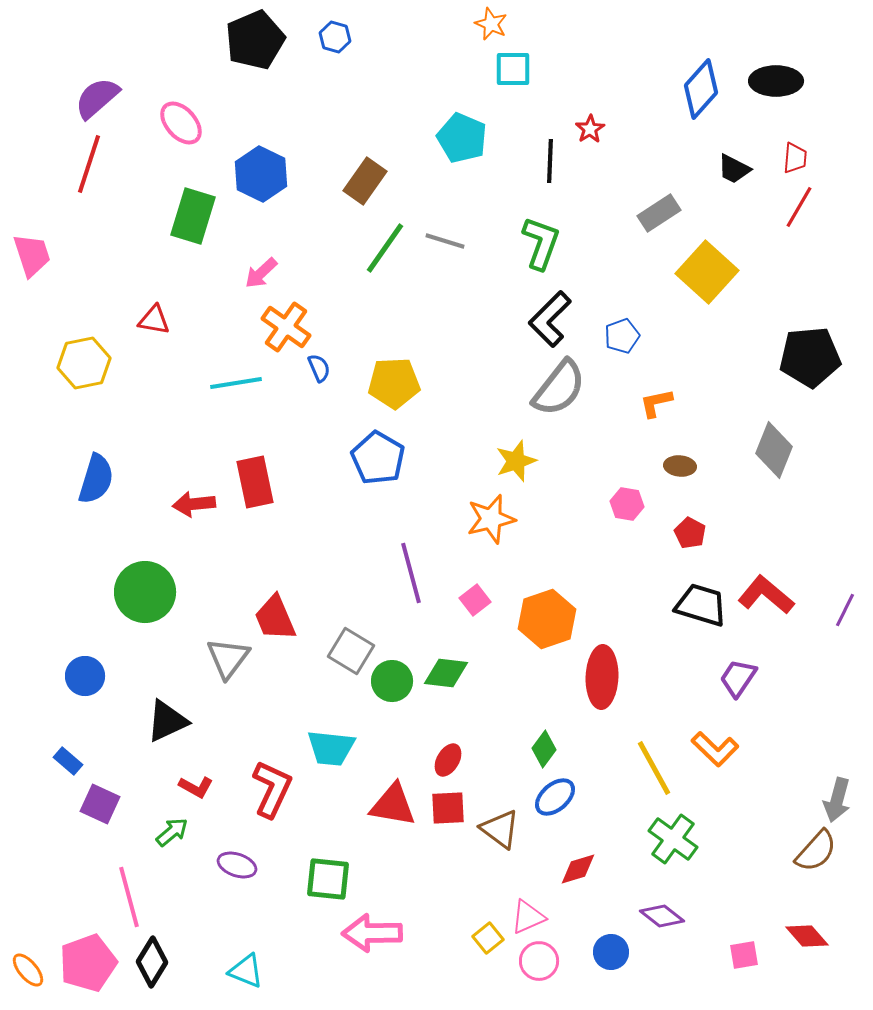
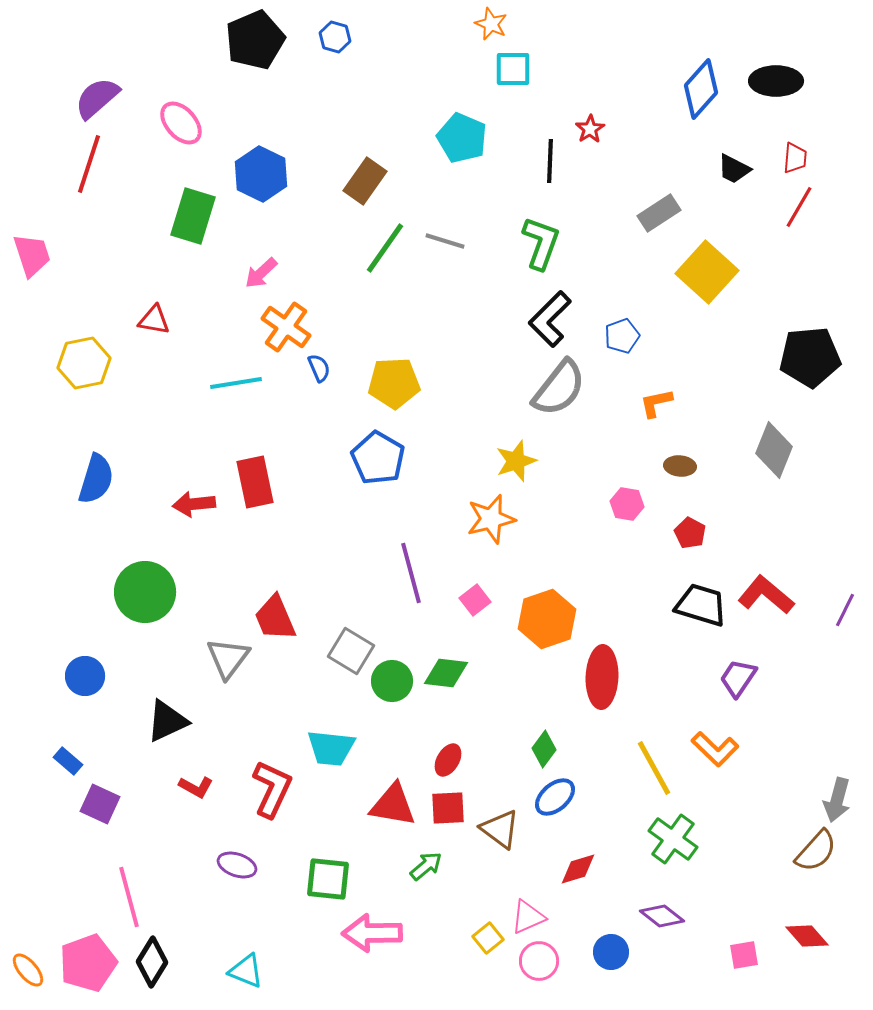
green arrow at (172, 832): moved 254 px right, 34 px down
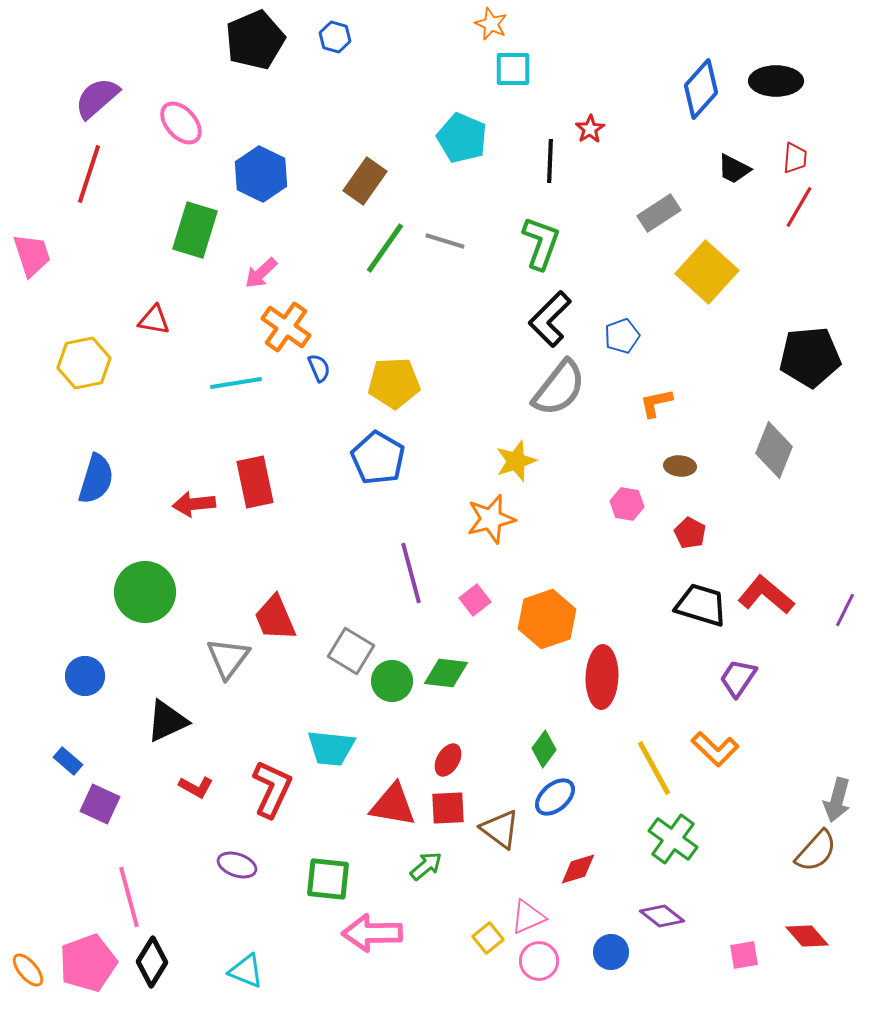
red line at (89, 164): moved 10 px down
green rectangle at (193, 216): moved 2 px right, 14 px down
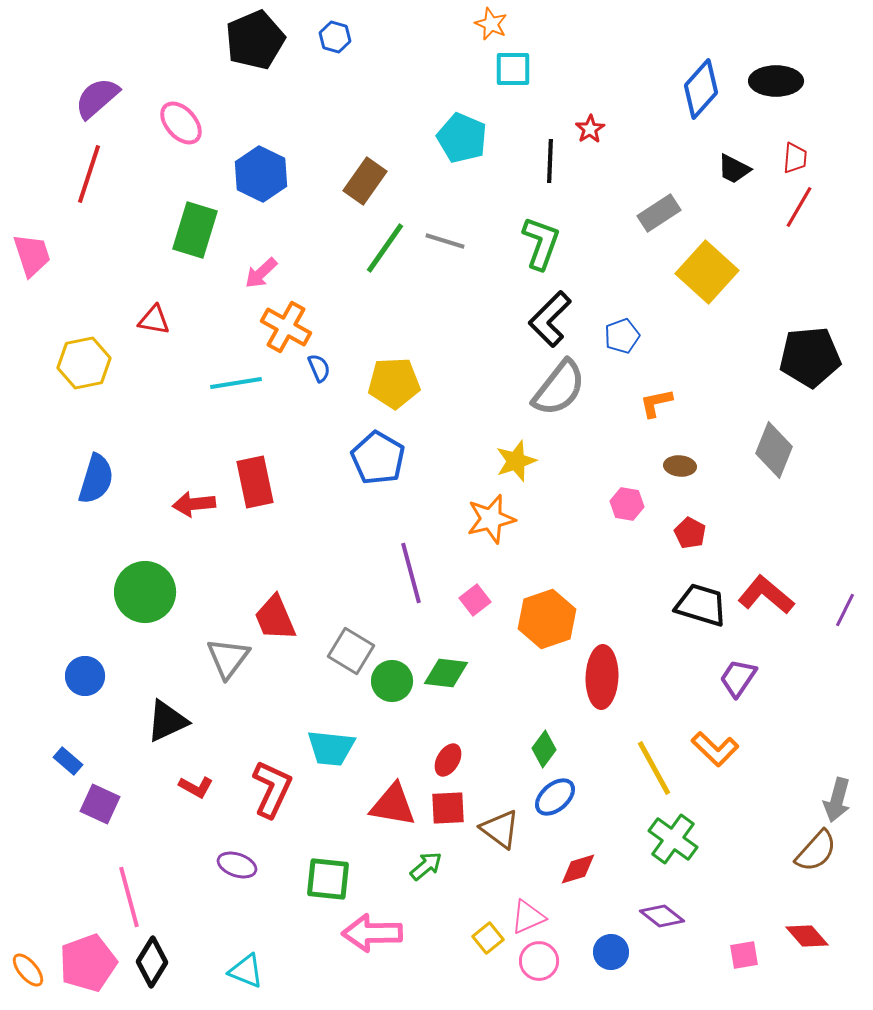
orange cross at (286, 327): rotated 6 degrees counterclockwise
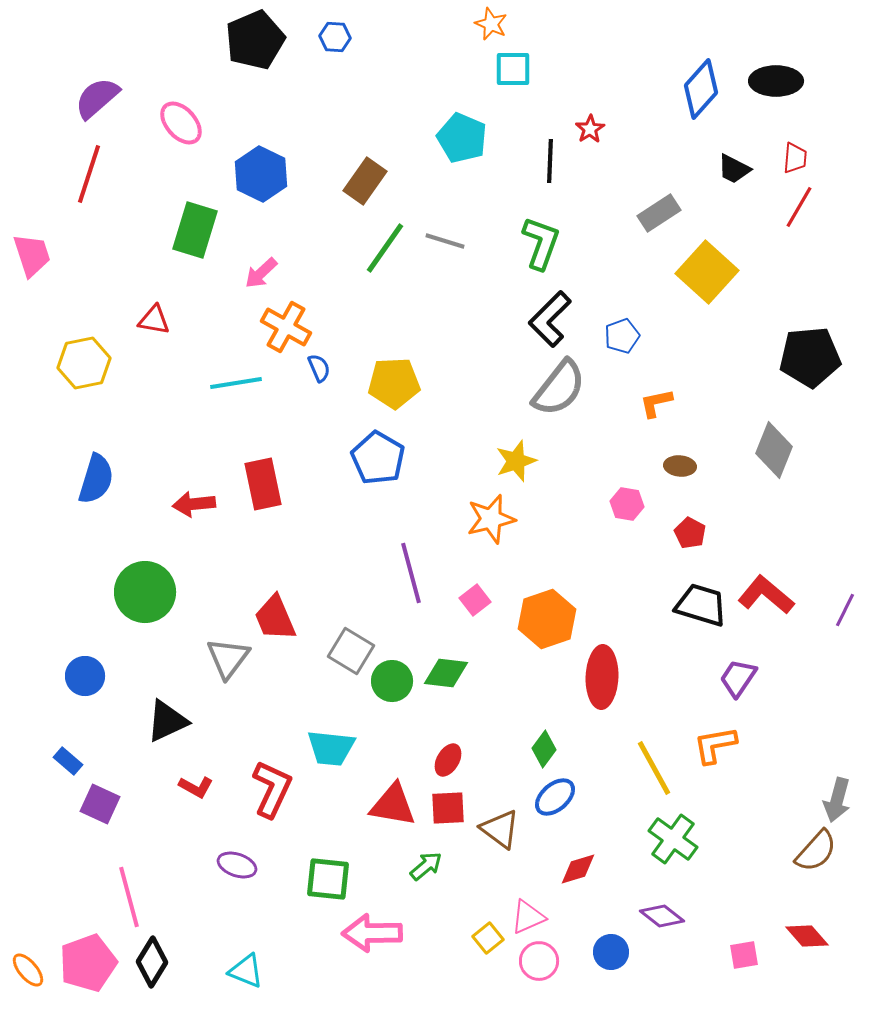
blue hexagon at (335, 37): rotated 12 degrees counterclockwise
red rectangle at (255, 482): moved 8 px right, 2 px down
orange L-shape at (715, 749): moved 4 px up; rotated 126 degrees clockwise
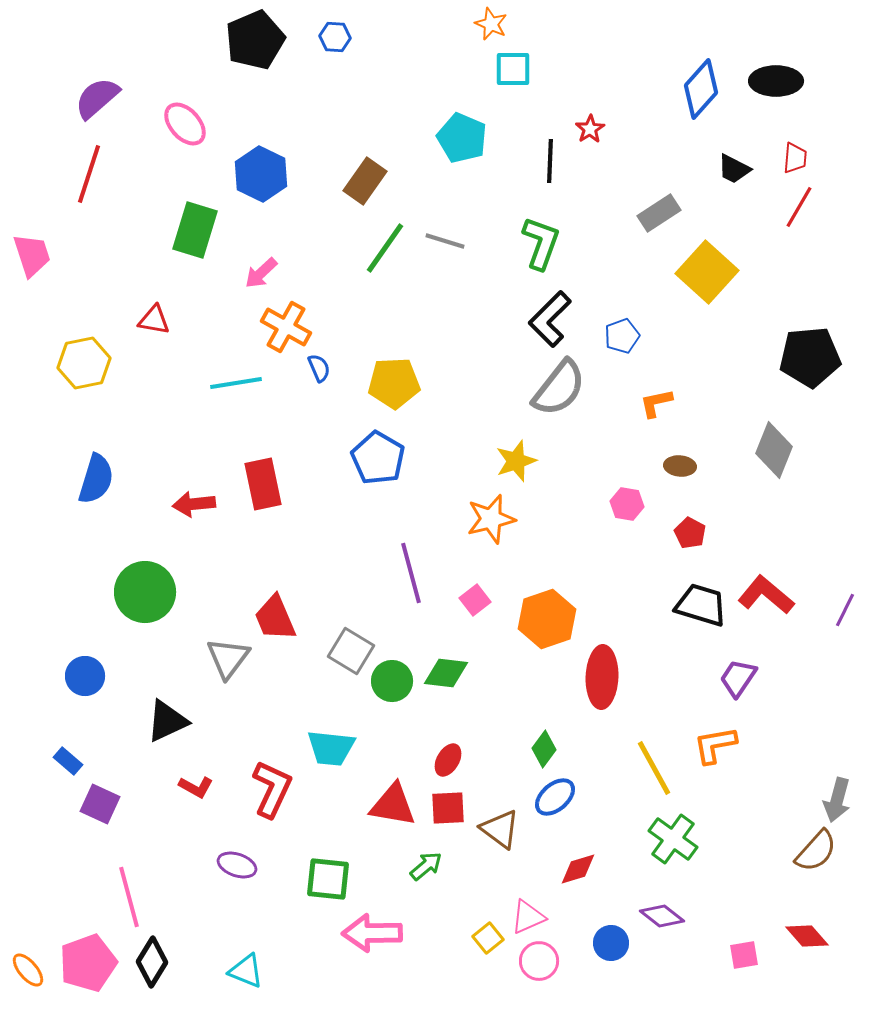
pink ellipse at (181, 123): moved 4 px right, 1 px down
blue circle at (611, 952): moved 9 px up
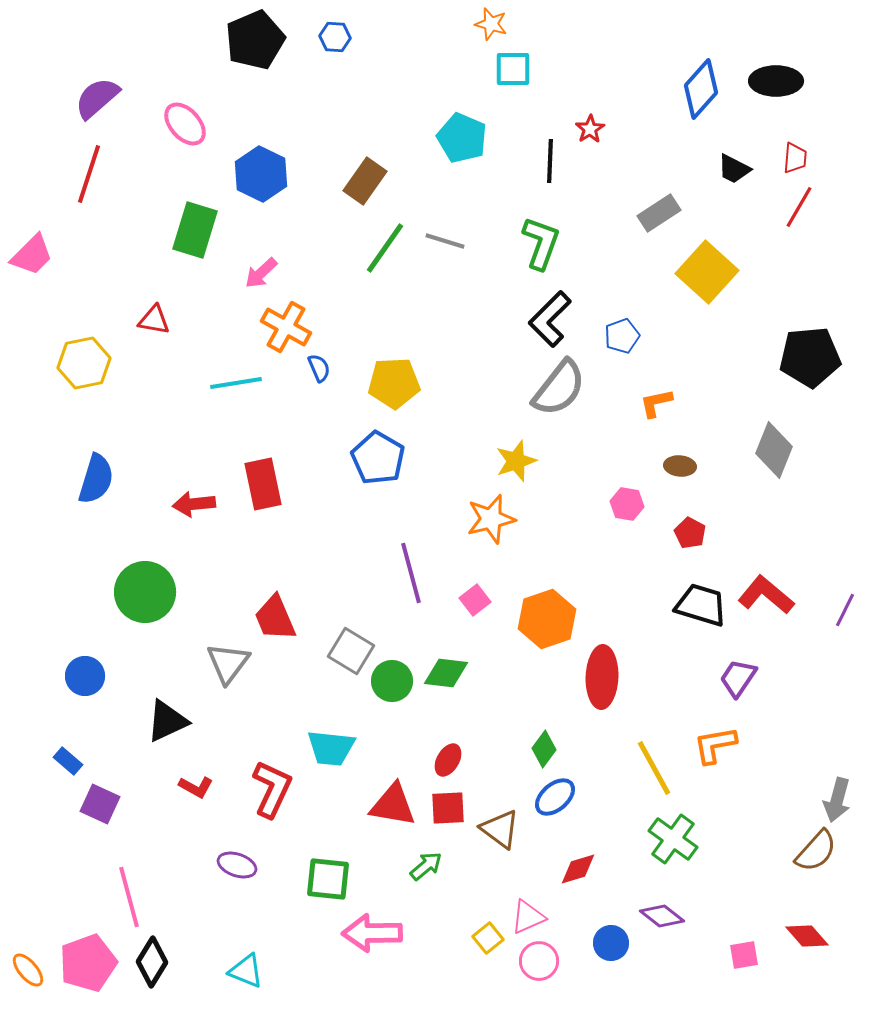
orange star at (491, 24): rotated 8 degrees counterclockwise
pink trapezoid at (32, 255): rotated 63 degrees clockwise
gray triangle at (228, 658): moved 5 px down
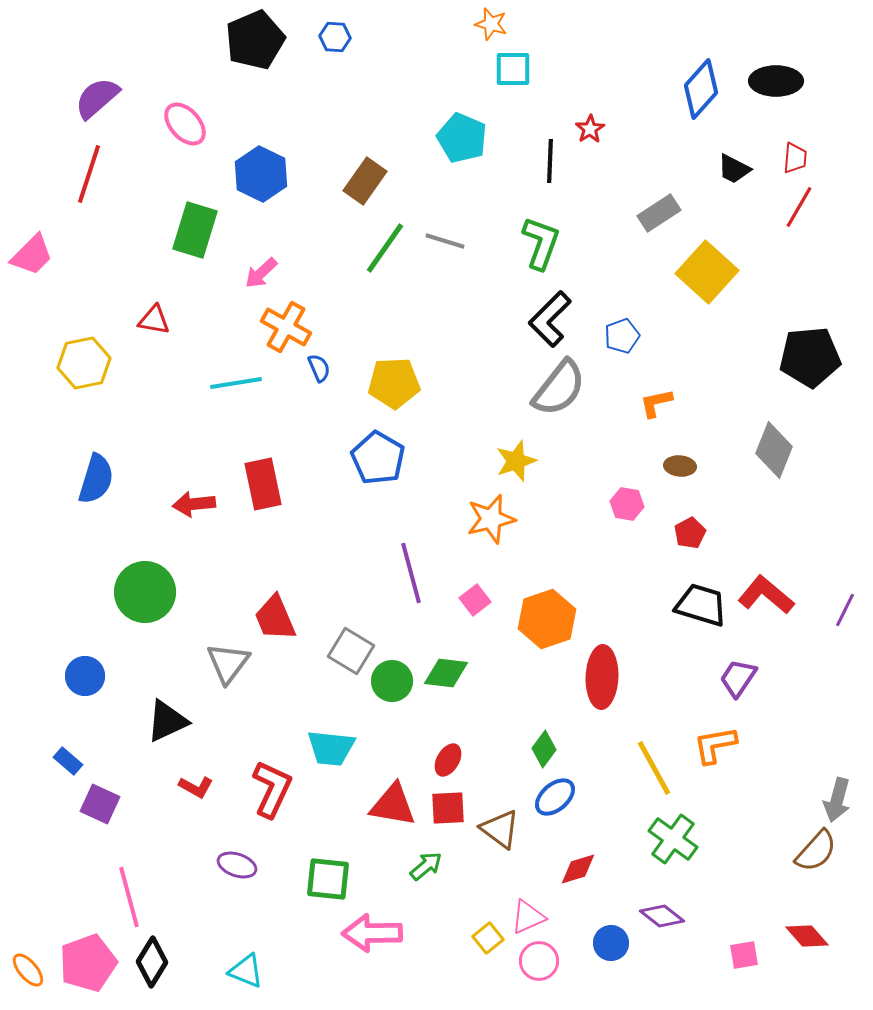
red pentagon at (690, 533): rotated 16 degrees clockwise
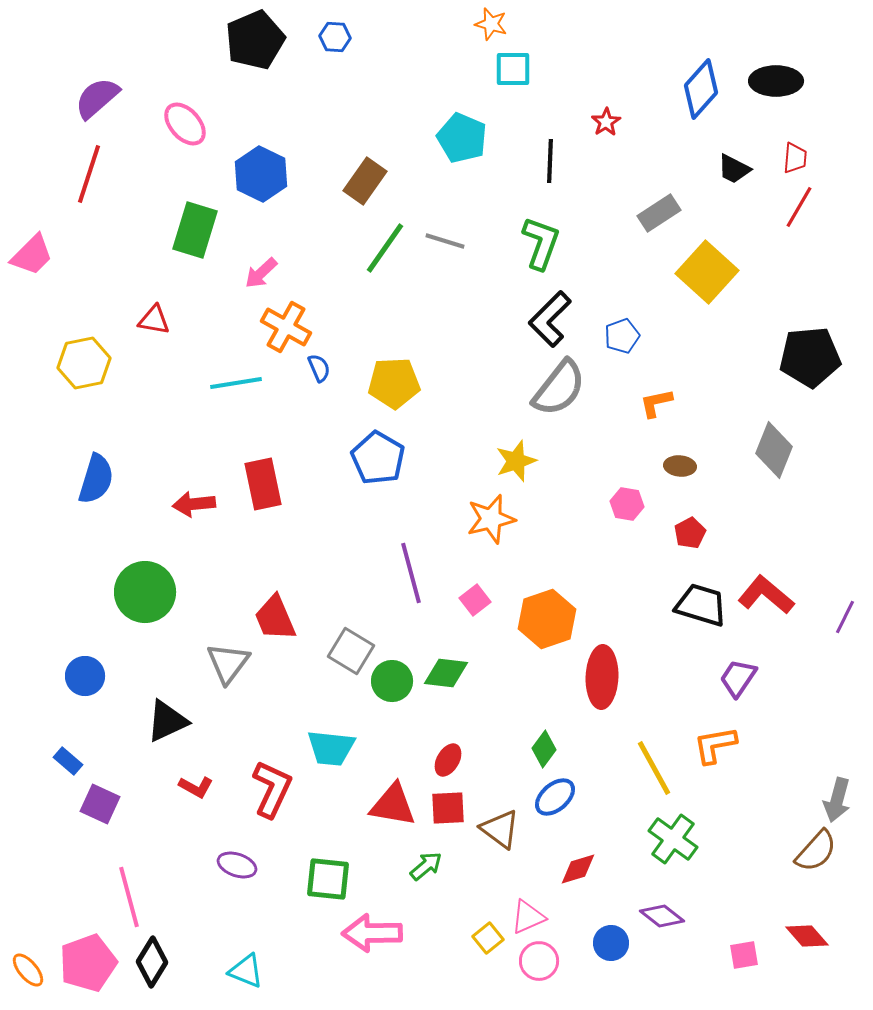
red star at (590, 129): moved 16 px right, 7 px up
purple line at (845, 610): moved 7 px down
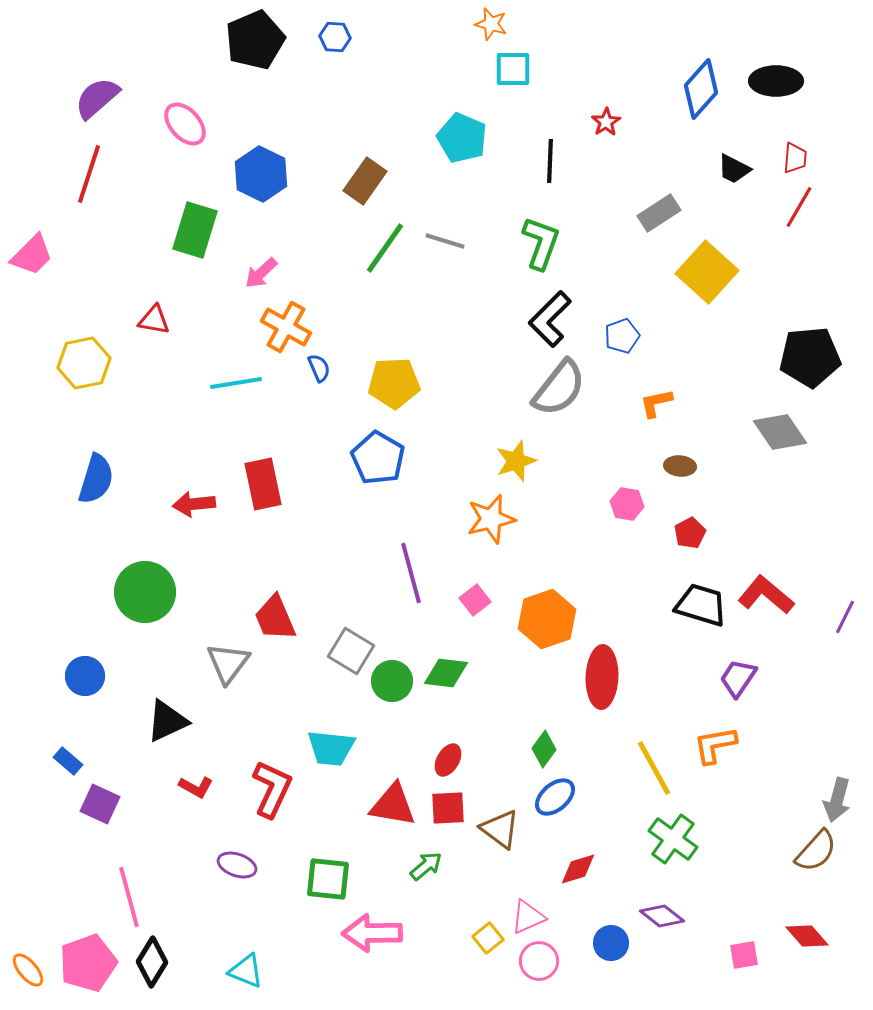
gray diamond at (774, 450): moved 6 px right, 18 px up; rotated 56 degrees counterclockwise
